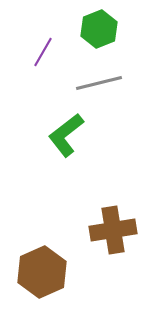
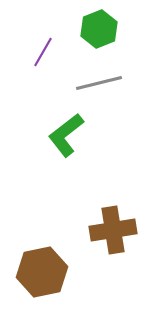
brown hexagon: rotated 12 degrees clockwise
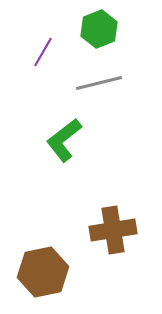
green L-shape: moved 2 px left, 5 px down
brown hexagon: moved 1 px right
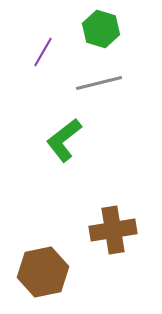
green hexagon: moved 2 px right; rotated 21 degrees counterclockwise
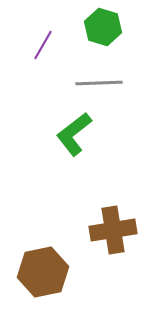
green hexagon: moved 2 px right, 2 px up
purple line: moved 7 px up
gray line: rotated 12 degrees clockwise
green L-shape: moved 10 px right, 6 px up
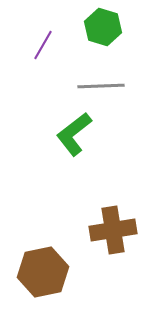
gray line: moved 2 px right, 3 px down
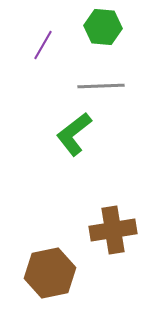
green hexagon: rotated 12 degrees counterclockwise
brown hexagon: moved 7 px right, 1 px down
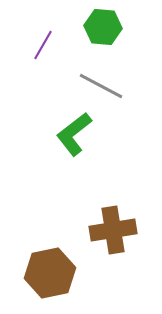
gray line: rotated 30 degrees clockwise
